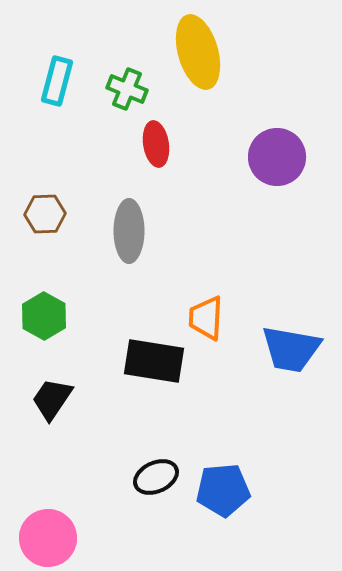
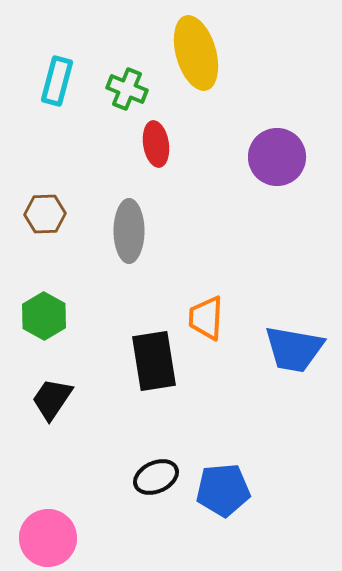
yellow ellipse: moved 2 px left, 1 px down
blue trapezoid: moved 3 px right
black rectangle: rotated 72 degrees clockwise
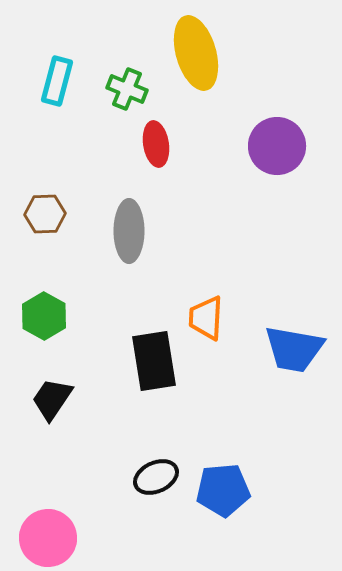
purple circle: moved 11 px up
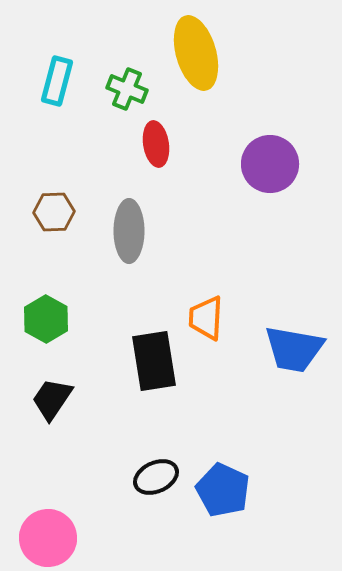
purple circle: moved 7 px left, 18 px down
brown hexagon: moved 9 px right, 2 px up
green hexagon: moved 2 px right, 3 px down
blue pentagon: rotated 30 degrees clockwise
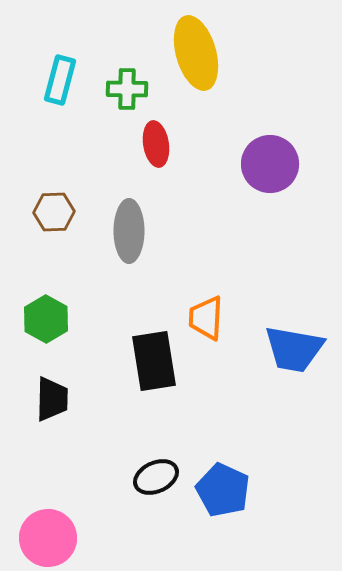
cyan rectangle: moved 3 px right, 1 px up
green cross: rotated 21 degrees counterclockwise
black trapezoid: rotated 147 degrees clockwise
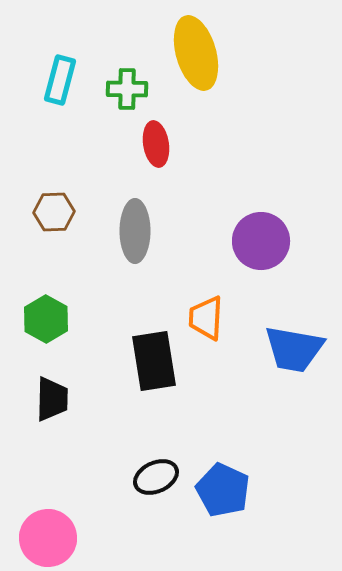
purple circle: moved 9 px left, 77 px down
gray ellipse: moved 6 px right
